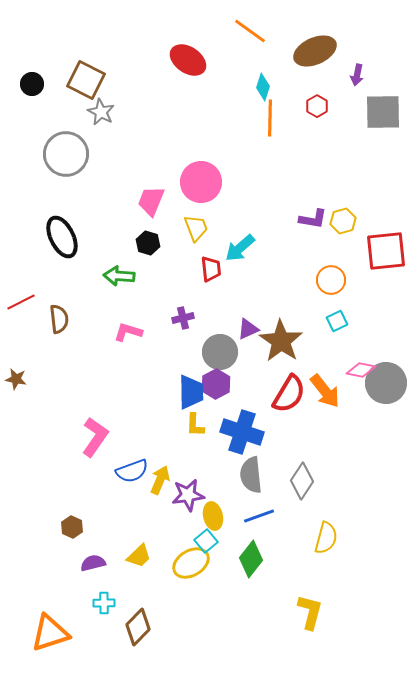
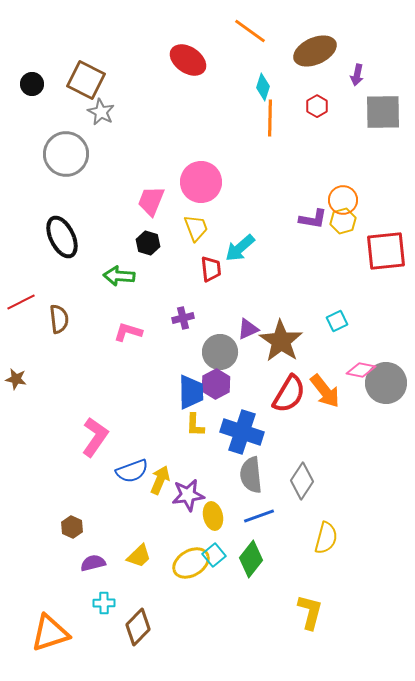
orange circle at (331, 280): moved 12 px right, 80 px up
cyan square at (206, 541): moved 8 px right, 14 px down
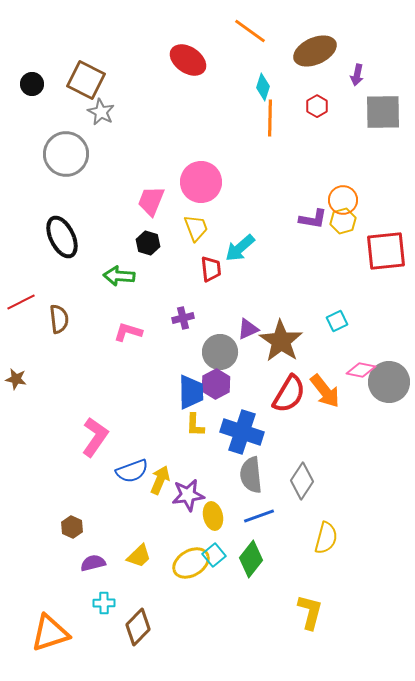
gray circle at (386, 383): moved 3 px right, 1 px up
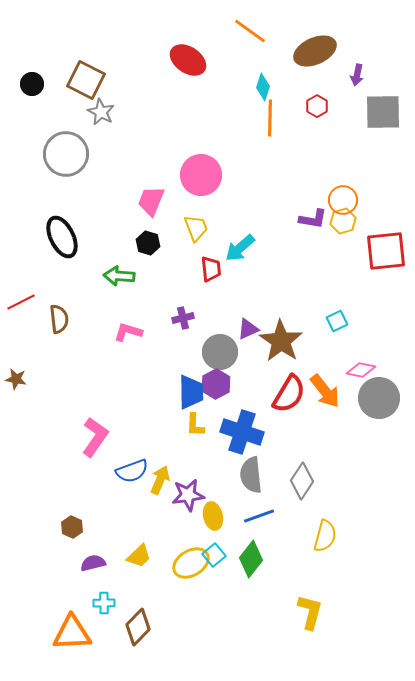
pink circle at (201, 182): moved 7 px up
gray circle at (389, 382): moved 10 px left, 16 px down
yellow semicircle at (326, 538): moved 1 px left, 2 px up
orange triangle at (50, 633): moved 22 px right; rotated 15 degrees clockwise
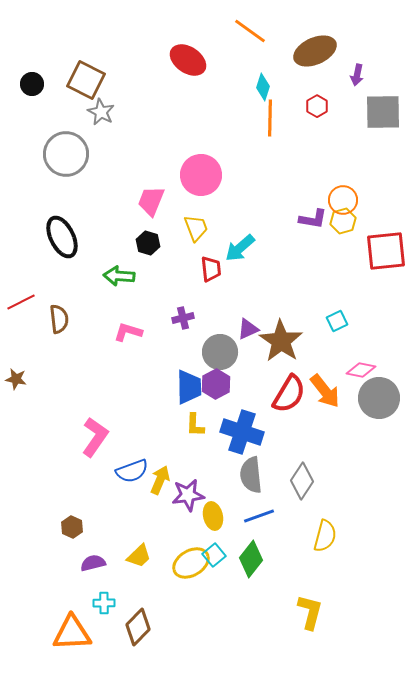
blue trapezoid at (191, 392): moved 2 px left, 5 px up
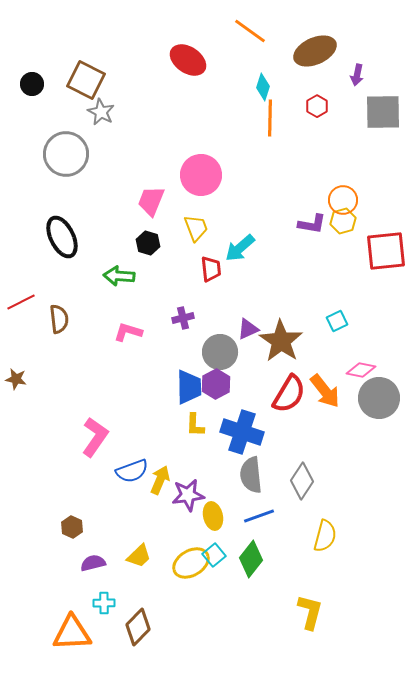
purple L-shape at (313, 219): moved 1 px left, 5 px down
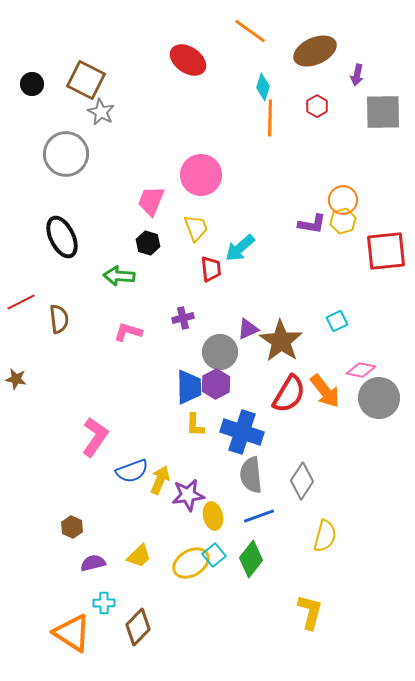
orange triangle at (72, 633): rotated 36 degrees clockwise
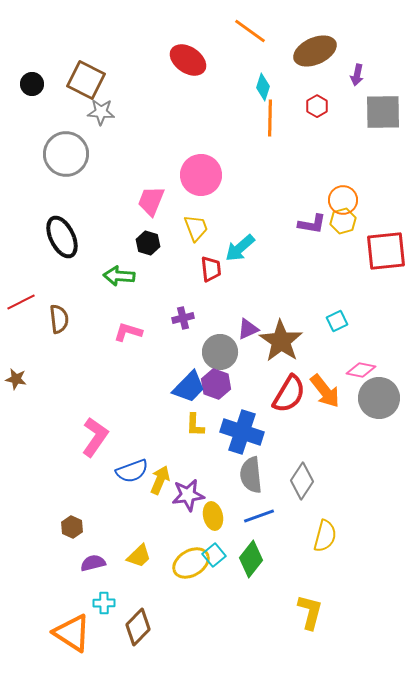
gray star at (101, 112): rotated 24 degrees counterclockwise
purple hexagon at (216, 384): rotated 12 degrees counterclockwise
blue trapezoid at (189, 387): rotated 45 degrees clockwise
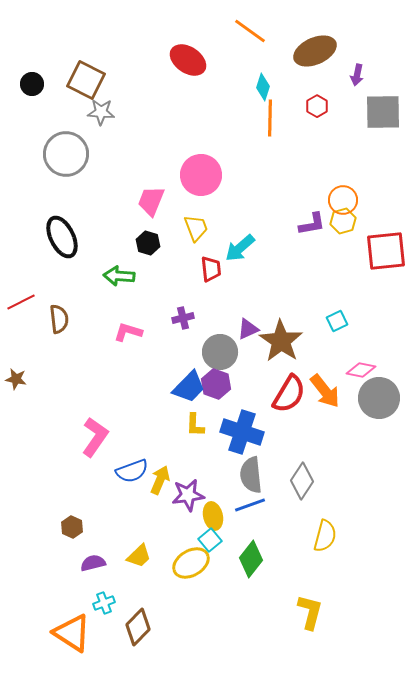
purple L-shape at (312, 224): rotated 20 degrees counterclockwise
blue line at (259, 516): moved 9 px left, 11 px up
cyan square at (214, 555): moved 4 px left, 15 px up
cyan cross at (104, 603): rotated 20 degrees counterclockwise
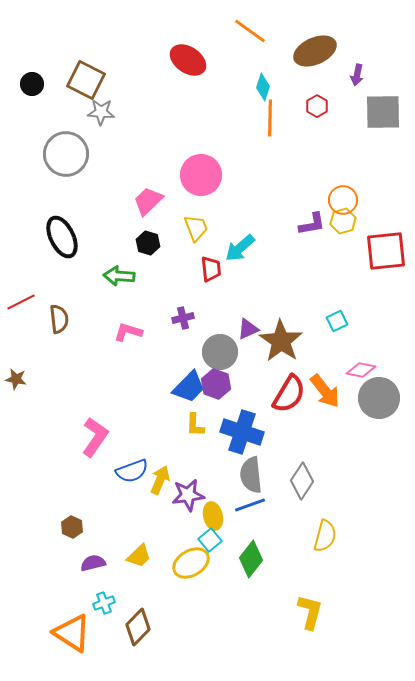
pink trapezoid at (151, 201): moved 3 px left; rotated 24 degrees clockwise
